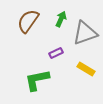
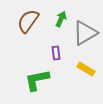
gray triangle: rotated 12 degrees counterclockwise
purple rectangle: rotated 72 degrees counterclockwise
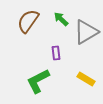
green arrow: rotated 70 degrees counterclockwise
gray triangle: moved 1 px right, 1 px up
yellow rectangle: moved 10 px down
green L-shape: moved 1 px right, 1 px down; rotated 16 degrees counterclockwise
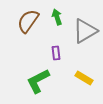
green arrow: moved 4 px left, 2 px up; rotated 28 degrees clockwise
gray triangle: moved 1 px left, 1 px up
yellow rectangle: moved 2 px left, 1 px up
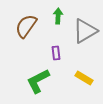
green arrow: moved 1 px right, 1 px up; rotated 21 degrees clockwise
brown semicircle: moved 2 px left, 5 px down
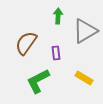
brown semicircle: moved 17 px down
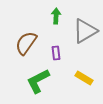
green arrow: moved 2 px left
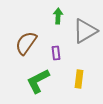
green arrow: moved 2 px right
yellow rectangle: moved 5 px left, 1 px down; rotated 66 degrees clockwise
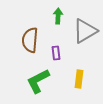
brown semicircle: moved 4 px right, 3 px up; rotated 30 degrees counterclockwise
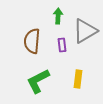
brown semicircle: moved 2 px right, 1 px down
purple rectangle: moved 6 px right, 8 px up
yellow rectangle: moved 1 px left
